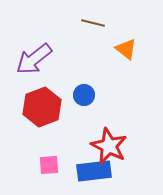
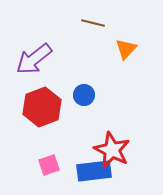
orange triangle: rotated 35 degrees clockwise
red star: moved 3 px right, 4 px down
pink square: rotated 15 degrees counterclockwise
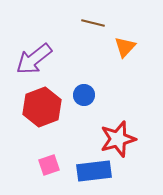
orange triangle: moved 1 px left, 2 px up
red star: moved 6 px right, 11 px up; rotated 30 degrees clockwise
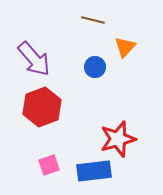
brown line: moved 3 px up
purple arrow: rotated 93 degrees counterclockwise
blue circle: moved 11 px right, 28 px up
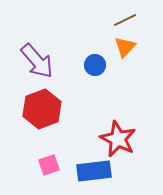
brown line: moved 32 px right; rotated 40 degrees counterclockwise
purple arrow: moved 3 px right, 2 px down
blue circle: moved 2 px up
red hexagon: moved 2 px down
red star: rotated 30 degrees counterclockwise
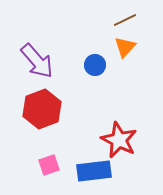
red star: moved 1 px right, 1 px down
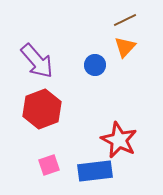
blue rectangle: moved 1 px right
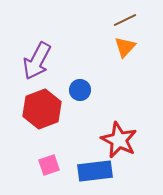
purple arrow: rotated 69 degrees clockwise
blue circle: moved 15 px left, 25 px down
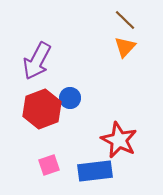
brown line: rotated 70 degrees clockwise
blue circle: moved 10 px left, 8 px down
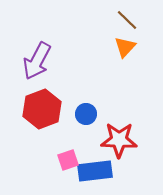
brown line: moved 2 px right
blue circle: moved 16 px right, 16 px down
red star: rotated 24 degrees counterclockwise
pink square: moved 19 px right, 5 px up
